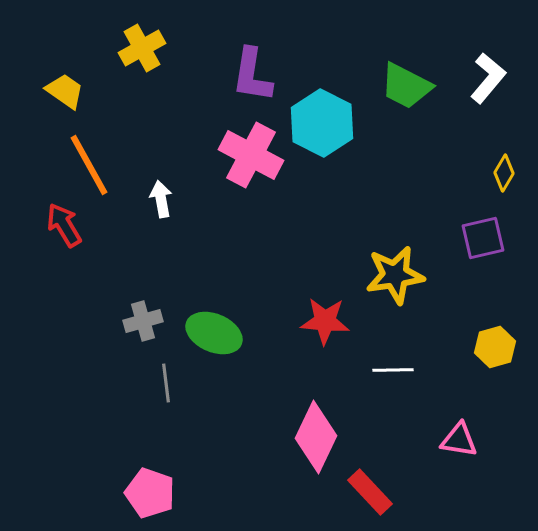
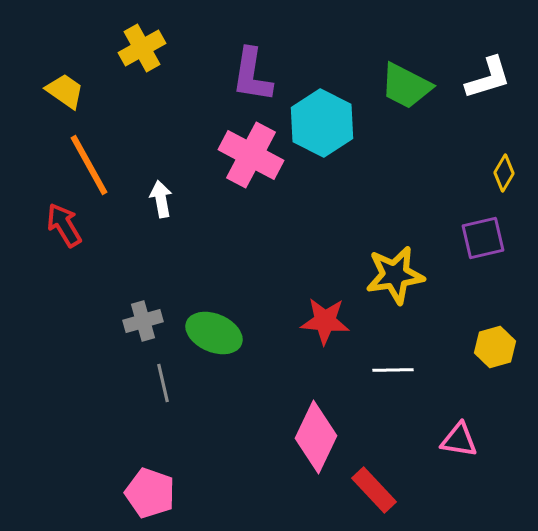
white L-shape: rotated 33 degrees clockwise
gray line: moved 3 px left; rotated 6 degrees counterclockwise
red rectangle: moved 4 px right, 2 px up
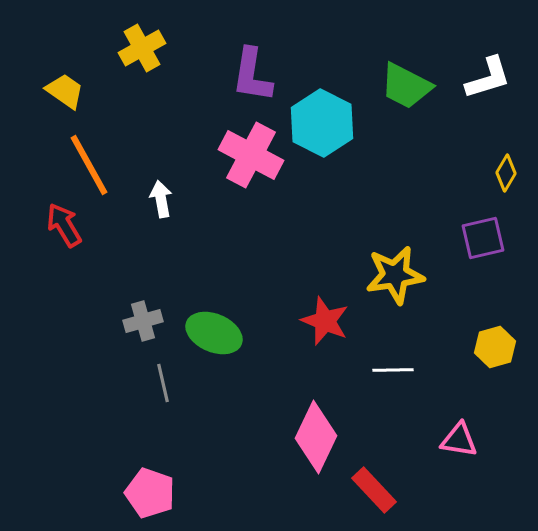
yellow diamond: moved 2 px right
red star: rotated 18 degrees clockwise
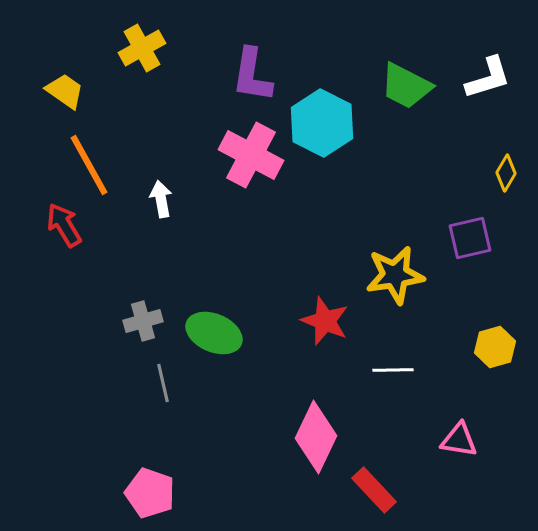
purple square: moved 13 px left
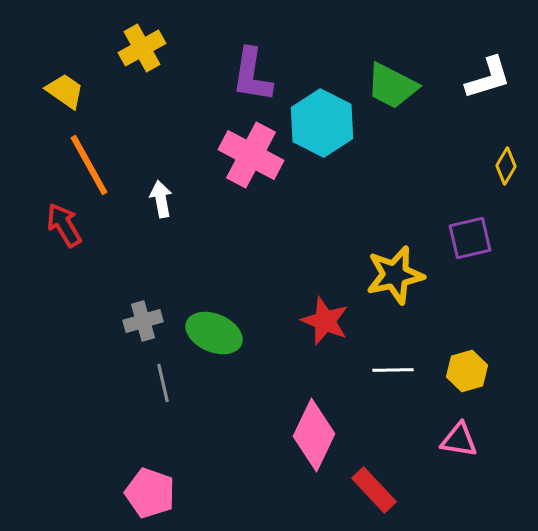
green trapezoid: moved 14 px left
yellow diamond: moved 7 px up
yellow star: rotated 4 degrees counterclockwise
yellow hexagon: moved 28 px left, 24 px down
pink diamond: moved 2 px left, 2 px up
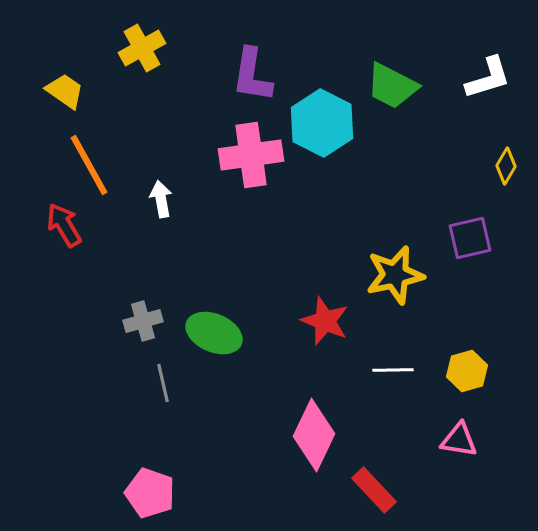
pink cross: rotated 36 degrees counterclockwise
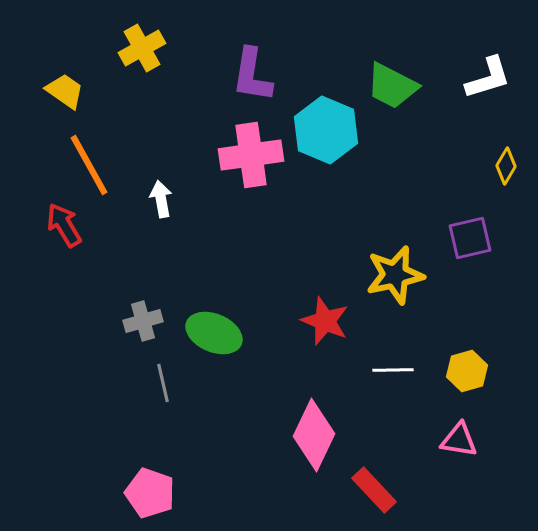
cyan hexagon: moved 4 px right, 7 px down; rotated 4 degrees counterclockwise
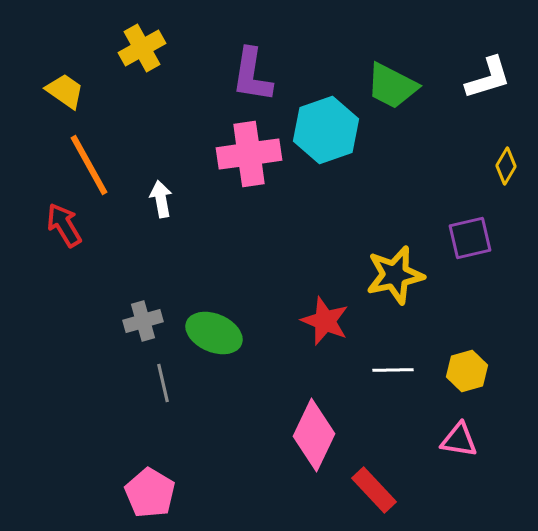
cyan hexagon: rotated 18 degrees clockwise
pink cross: moved 2 px left, 1 px up
pink pentagon: rotated 12 degrees clockwise
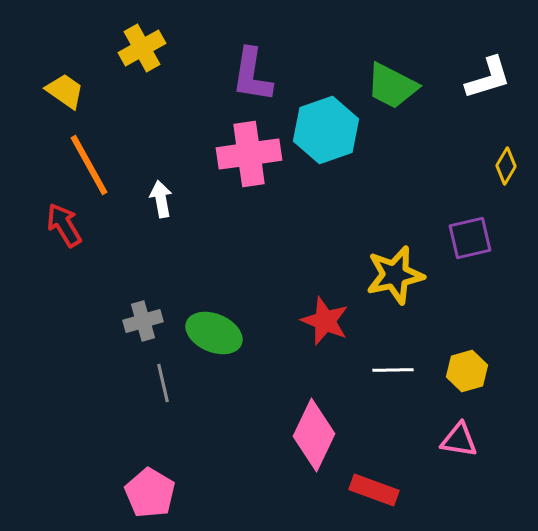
red rectangle: rotated 27 degrees counterclockwise
